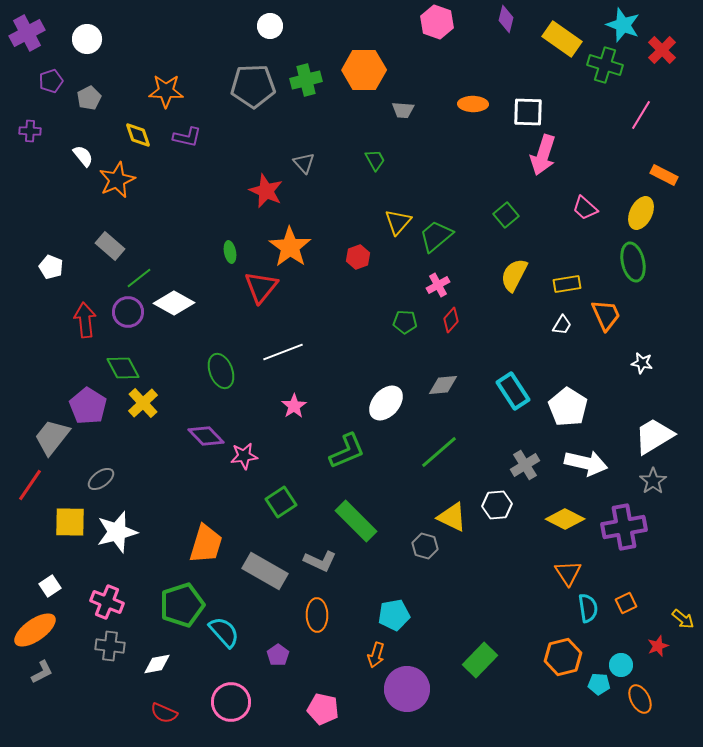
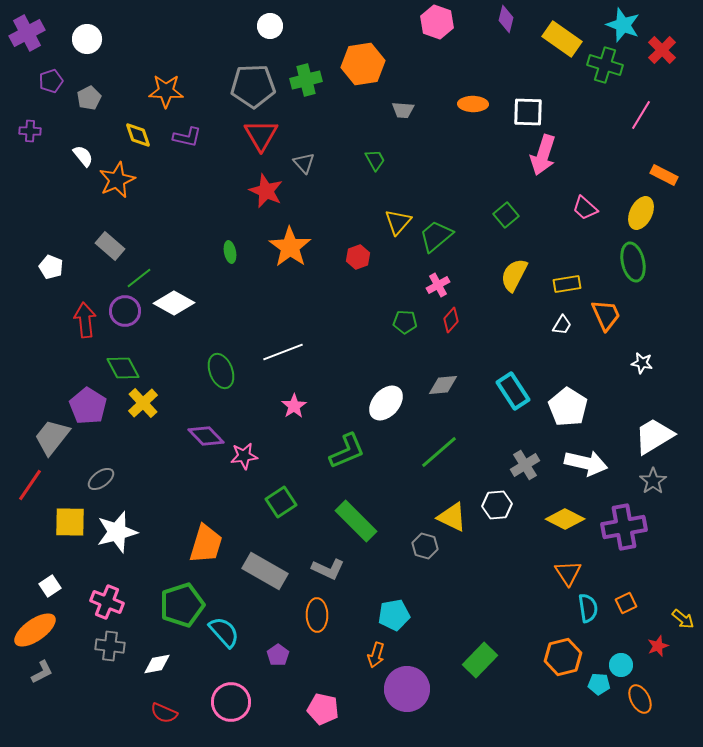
orange hexagon at (364, 70): moved 1 px left, 6 px up; rotated 9 degrees counterclockwise
red triangle at (261, 287): moved 152 px up; rotated 9 degrees counterclockwise
purple circle at (128, 312): moved 3 px left, 1 px up
gray L-shape at (320, 561): moved 8 px right, 8 px down
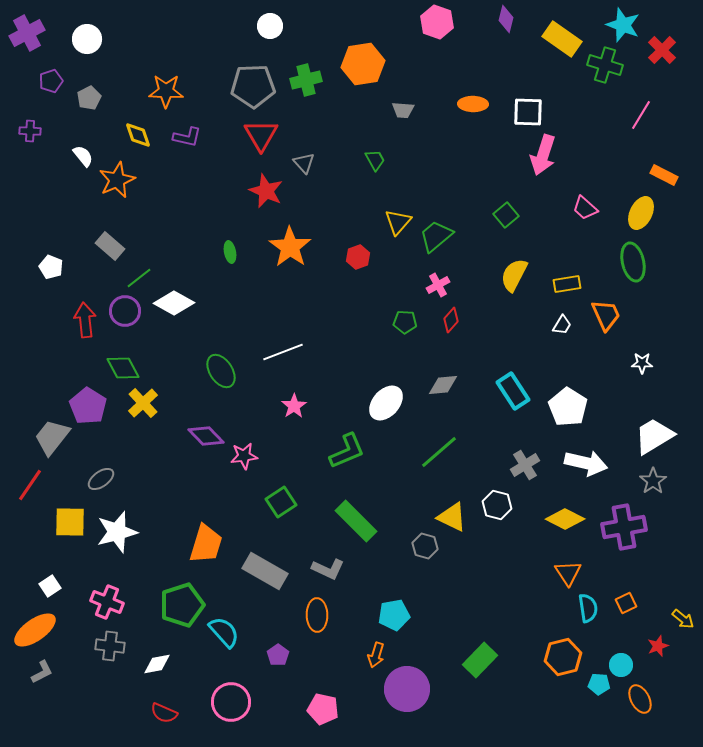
white star at (642, 363): rotated 10 degrees counterclockwise
green ellipse at (221, 371): rotated 12 degrees counterclockwise
white hexagon at (497, 505): rotated 20 degrees clockwise
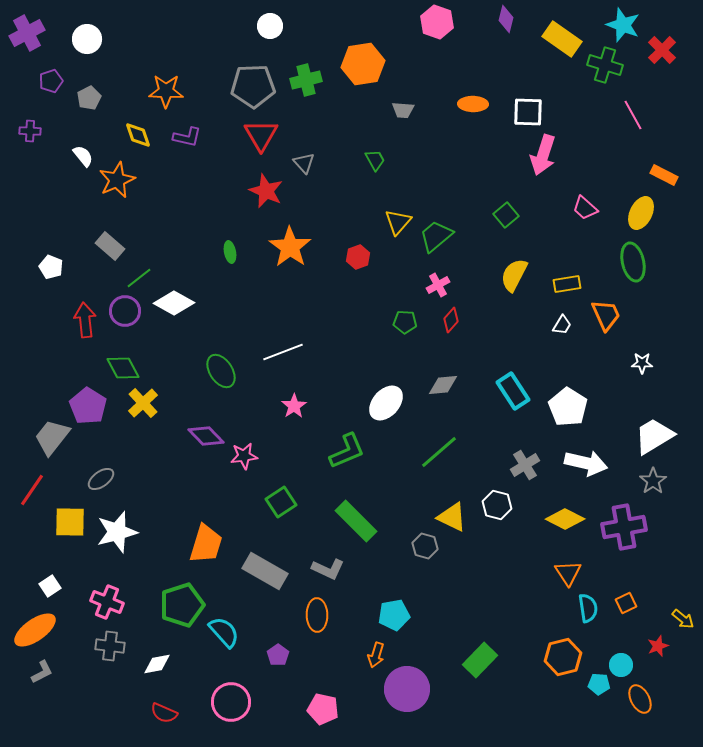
pink line at (641, 115): moved 8 px left; rotated 60 degrees counterclockwise
red line at (30, 485): moved 2 px right, 5 px down
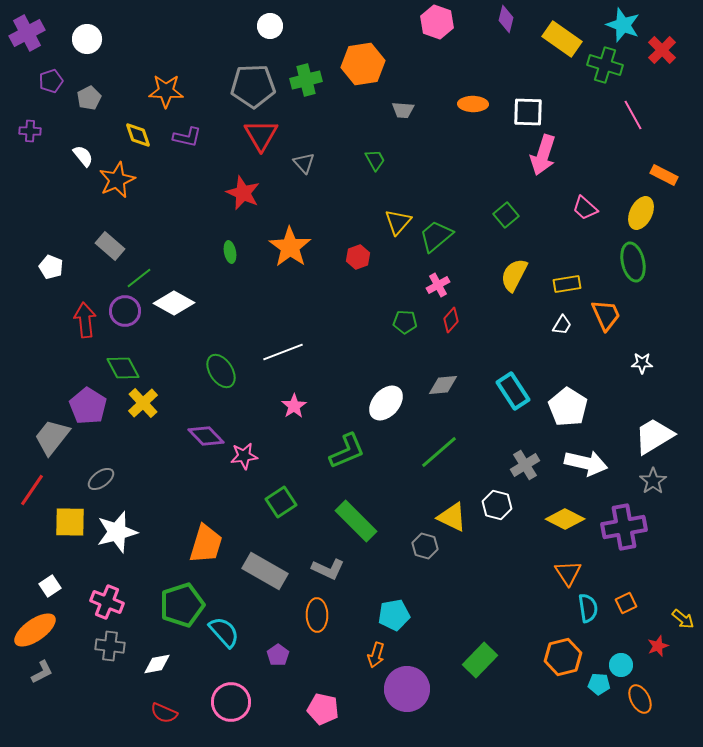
red star at (266, 191): moved 23 px left, 2 px down
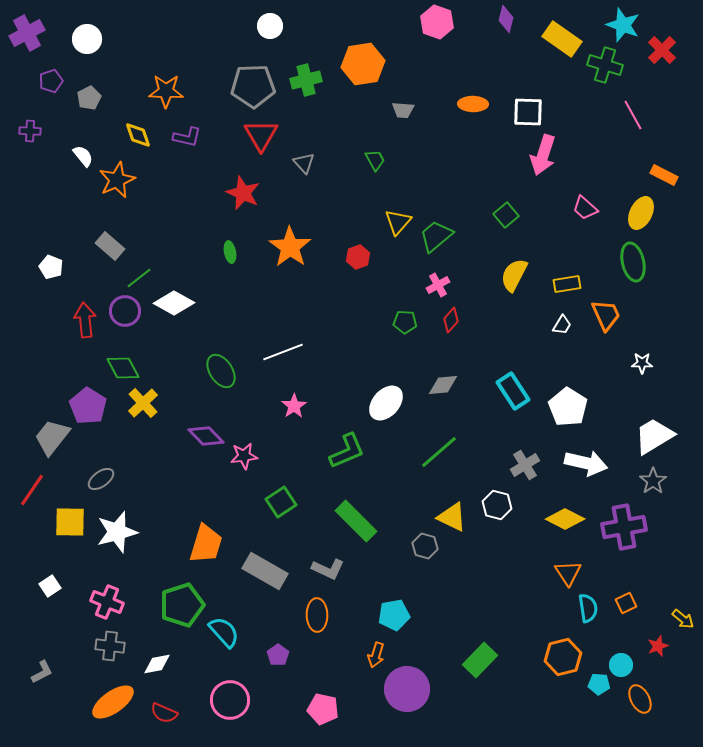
orange ellipse at (35, 630): moved 78 px right, 72 px down
pink circle at (231, 702): moved 1 px left, 2 px up
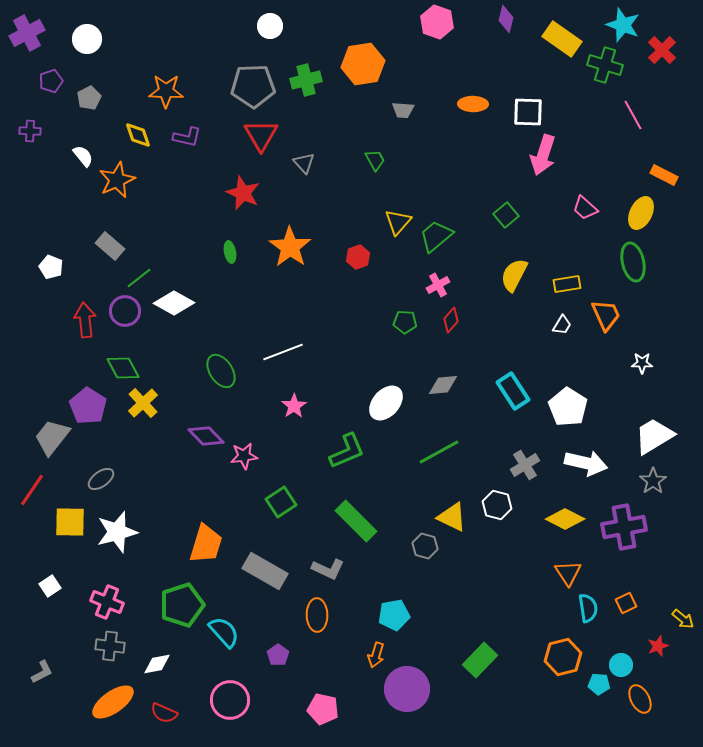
green line at (439, 452): rotated 12 degrees clockwise
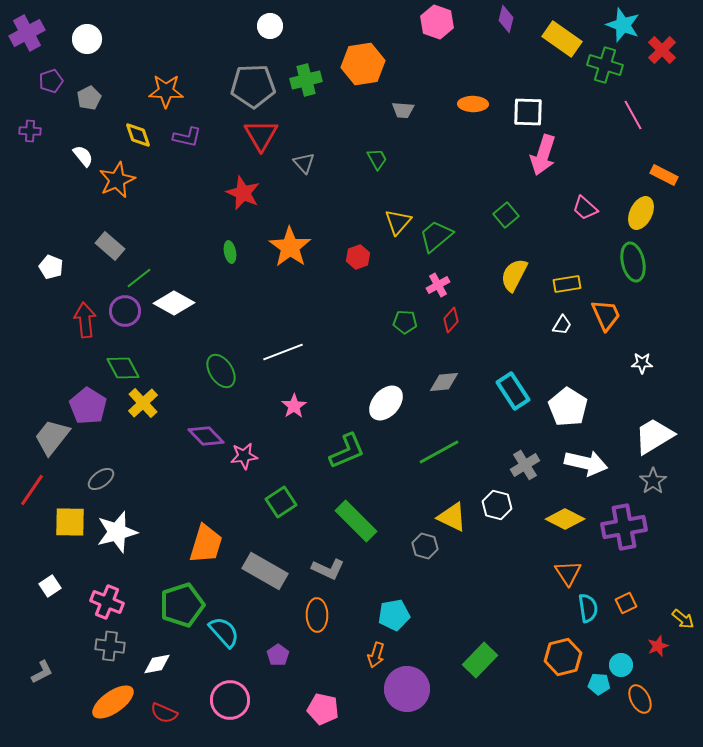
green trapezoid at (375, 160): moved 2 px right, 1 px up
gray diamond at (443, 385): moved 1 px right, 3 px up
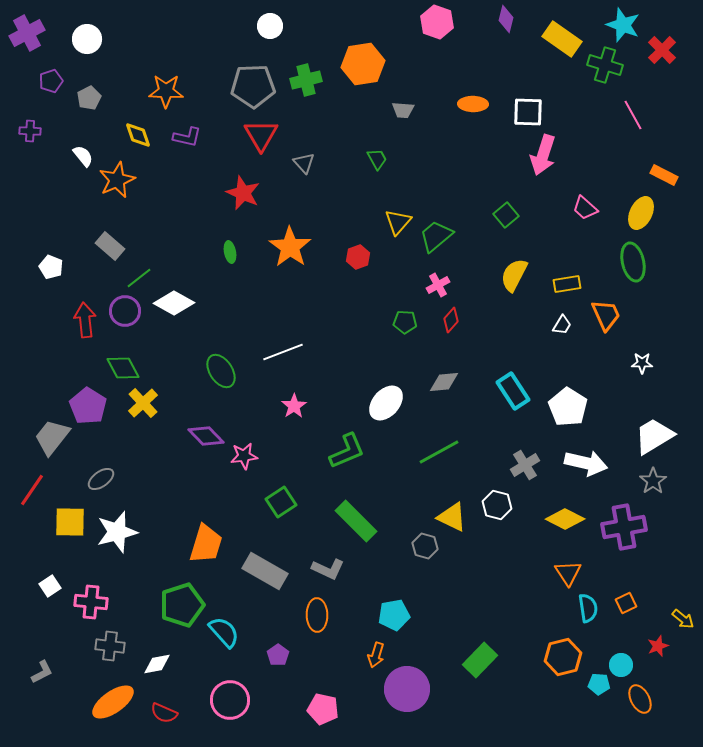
pink cross at (107, 602): moved 16 px left; rotated 16 degrees counterclockwise
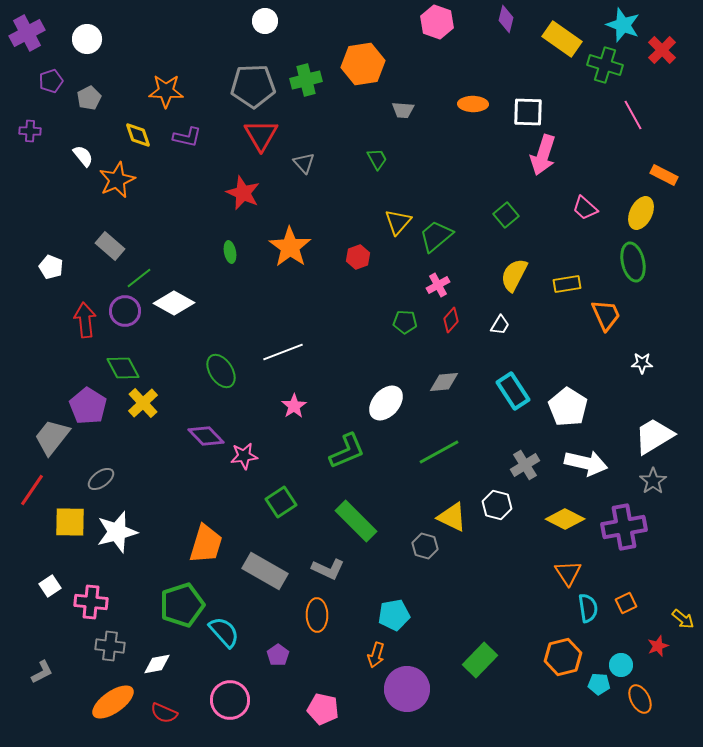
white circle at (270, 26): moved 5 px left, 5 px up
white trapezoid at (562, 325): moved 62 px left
